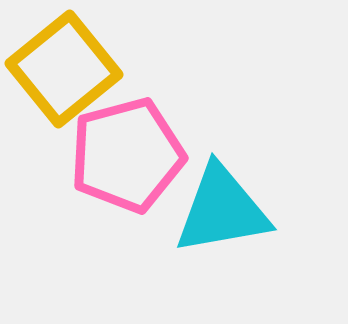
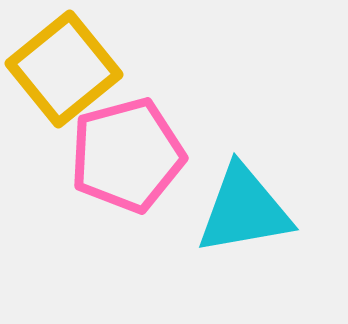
cyan triangle: moved 22 px right
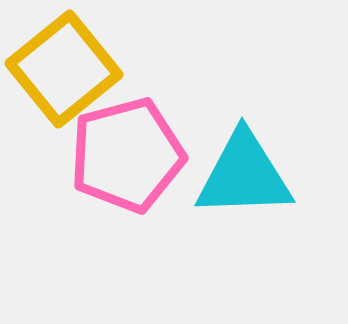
cyan triangle: moved 35 px up; rotated 8 degrees clockwise
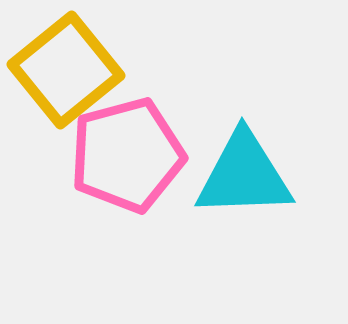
yellow square: moved 2 px right, 1 px down
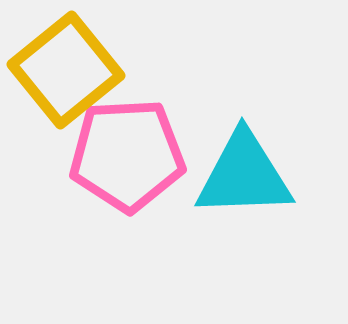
pink pentagon: rotated 12 degrees clockwise
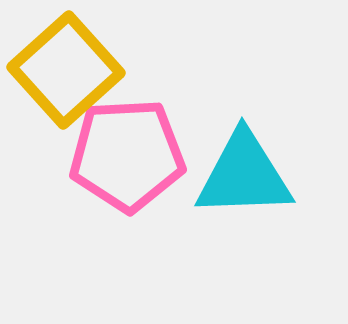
yellow square: rotated 3 degrees counterclockwise
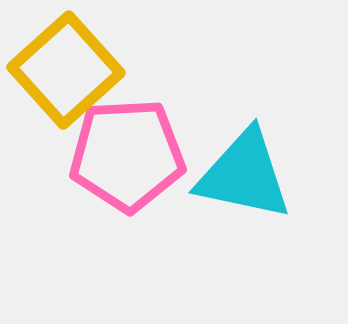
cyan triangle: rotated 14 degrees clockwise
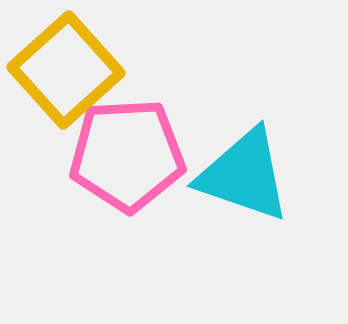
cyan triangle: rotated 7 degrees clockwise
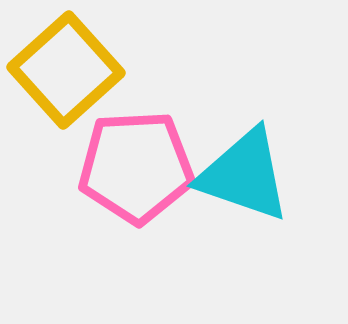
pink pentagon: moved 9 px right, 12 px down
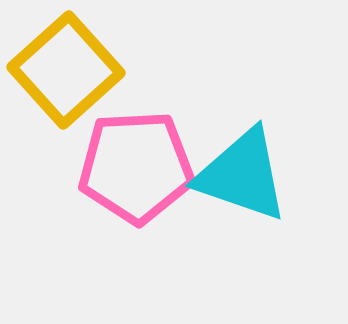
cyan triangle: moved 2 px left
